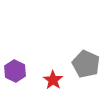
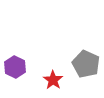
purple hexagon: moved 4 px up
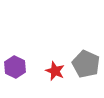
red star: moved 2 px right, 9 px up; rotated 12 degrees counterclockwise
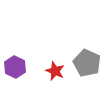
gray pentagon: moved 1 px right, 1 px up
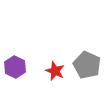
gray pentagon: moved 2 px down
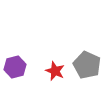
purple hexagon: rotated 20 degrees clockwise
